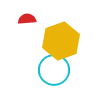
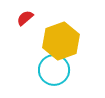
red semicircle: moved 2 px left, 1 px up; rotated 36 degrees counterclockwise
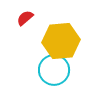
yellow hexagon: rotated 15 degrees clockwise
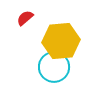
cyan circle: moved 3 px up
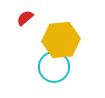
yellow hexagon: moved 1 px up
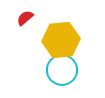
cyan circle: moved 8 px right, 3 px down
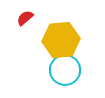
cyan circle: moved 3 px right
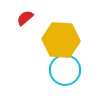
yellow hexagon: rotated 9 degrees clockwise
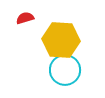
red semicircle: rotated 24 degrees clockwise
